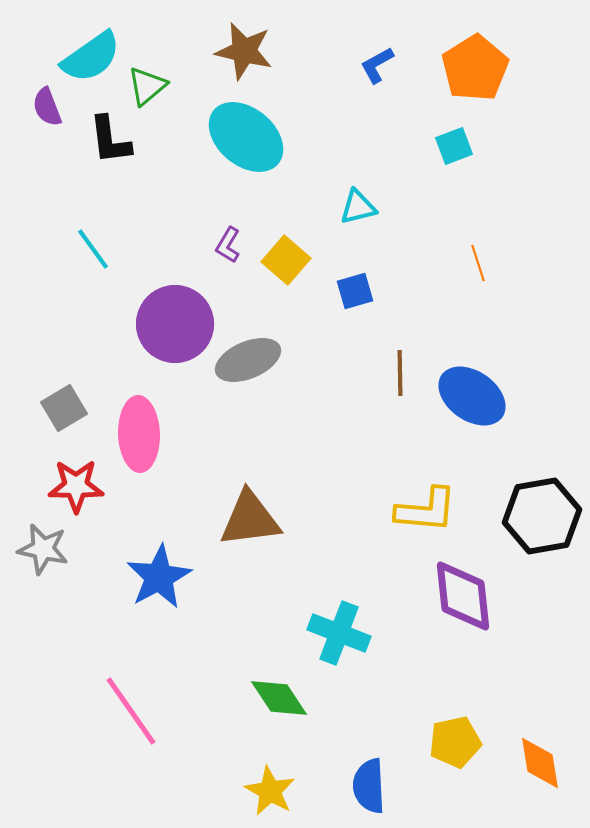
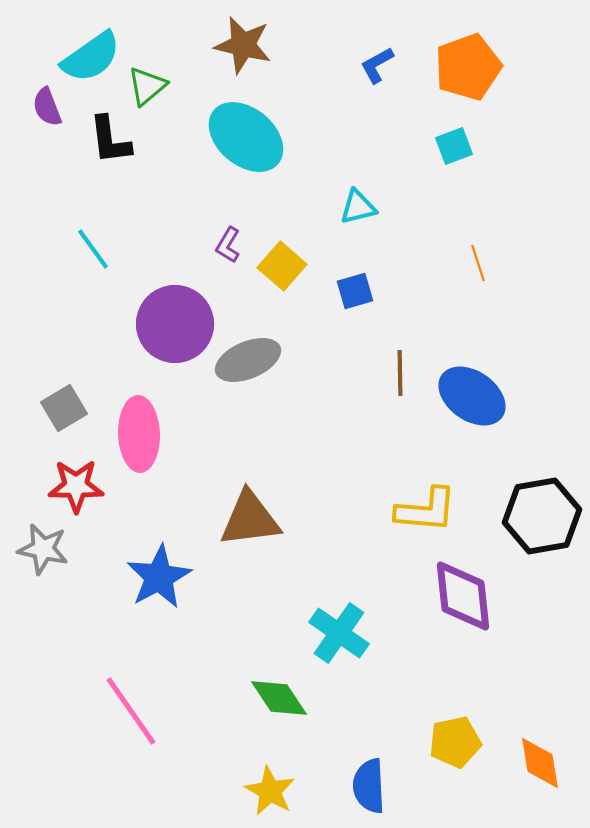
brown star: moved 1 px left, 6 px up
orange pentagon: moved 7 px left, 1 px up; rotated 12 degrees clockwise
yellow square: moved 4 px left, 6 px down
cyan cross: rotated 14 degrees clockwise
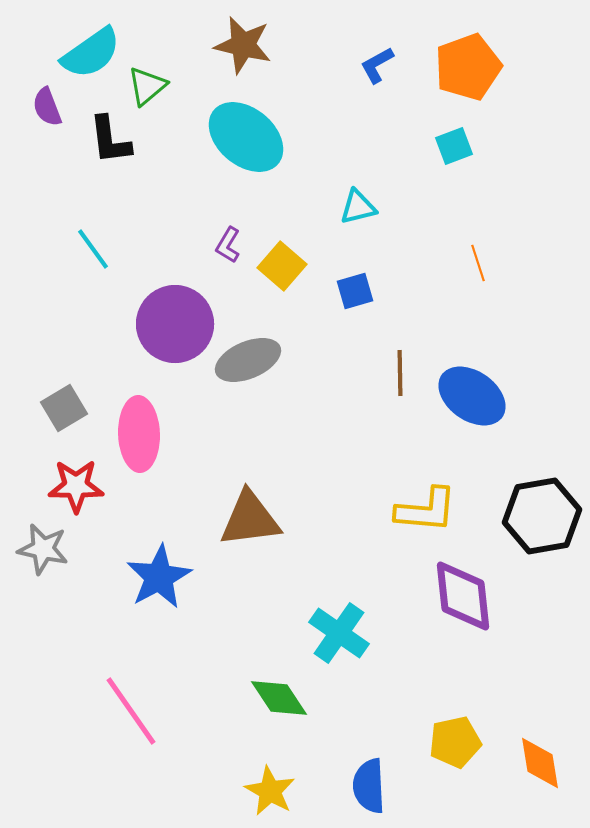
cyan semicircle: moved 4 px up
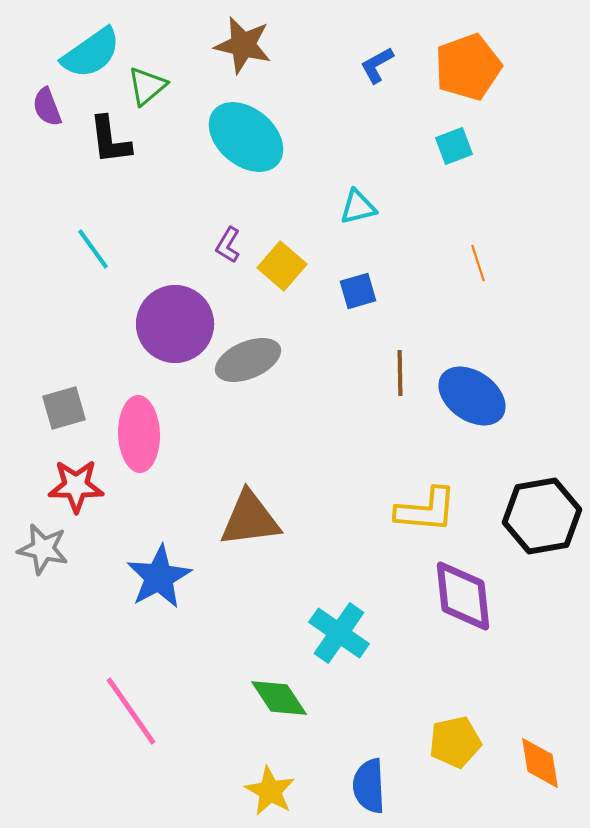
blue square: moved 3 px right
gray square: rotated 15 degrees clockwise
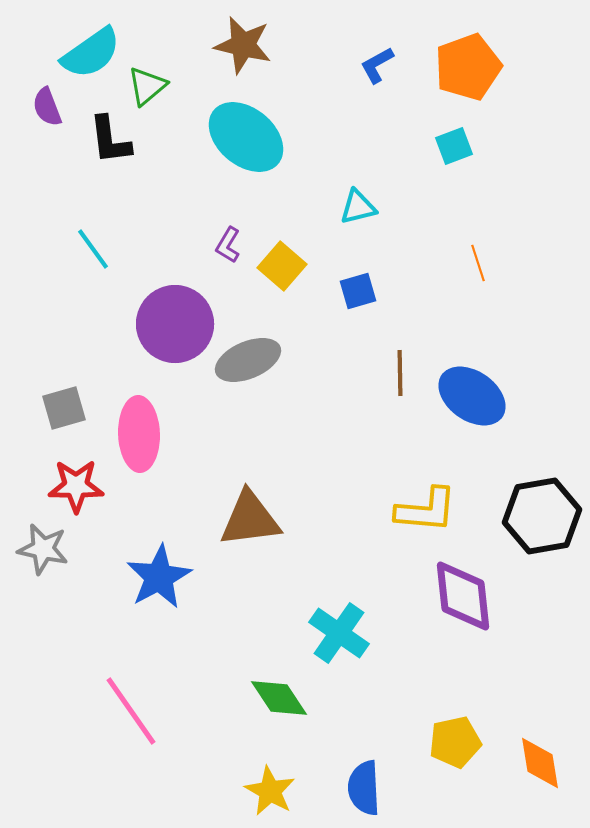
blue semicircle: moved 5 px left, 2 px down
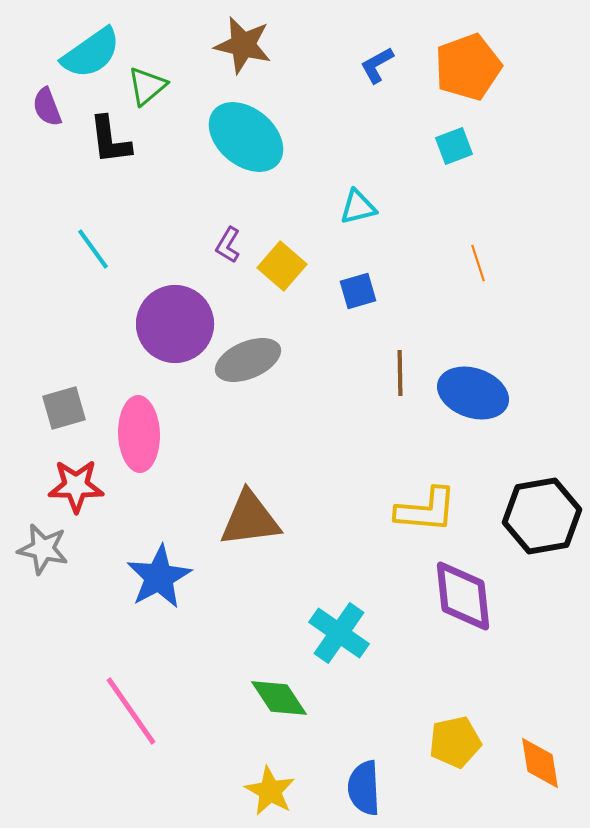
blue ellipse: moved 1 px right, 3 px up; rotated 16 degrees counterclockwise
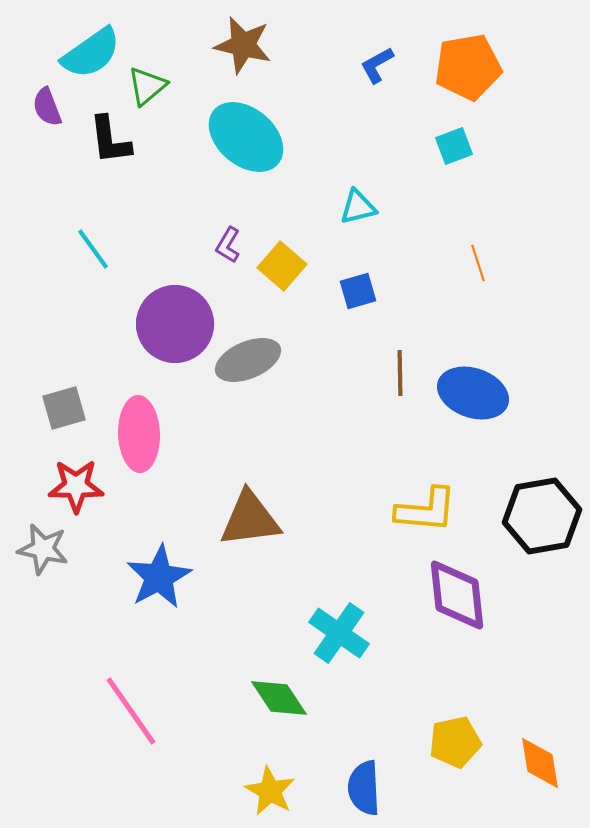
orange pentagon: rotated 10 degrees clockwise
purple diamond: moved 6 px left, 1 px up
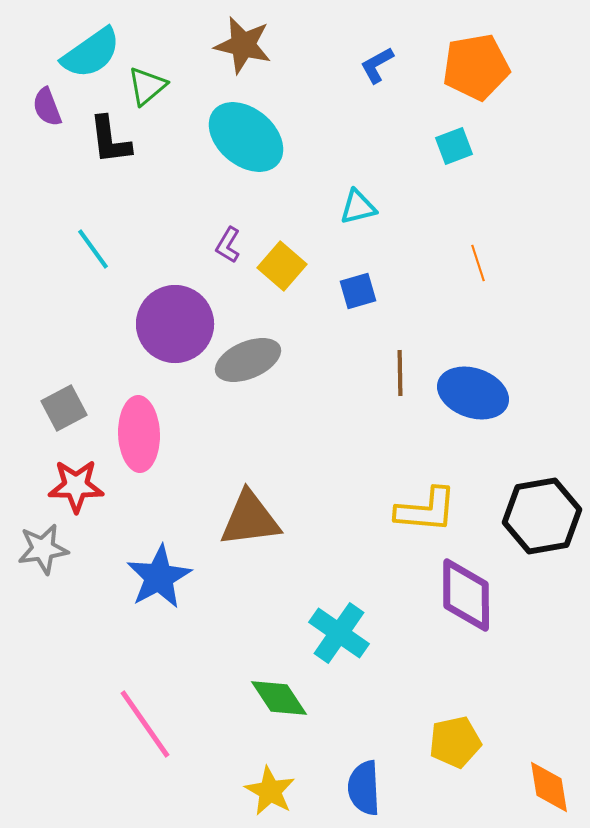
orange pentagon: moved 8 px right
gray square: rotated 12 degrees counterclockwise
gray star: rotated 21 degrees counterclockwise
purple diamond: moved 9 px right; rotated 6 degrees clockwise
pink line: moved 14 px right, 13 px down
orange diamond: moved 9 px right, 24 px down
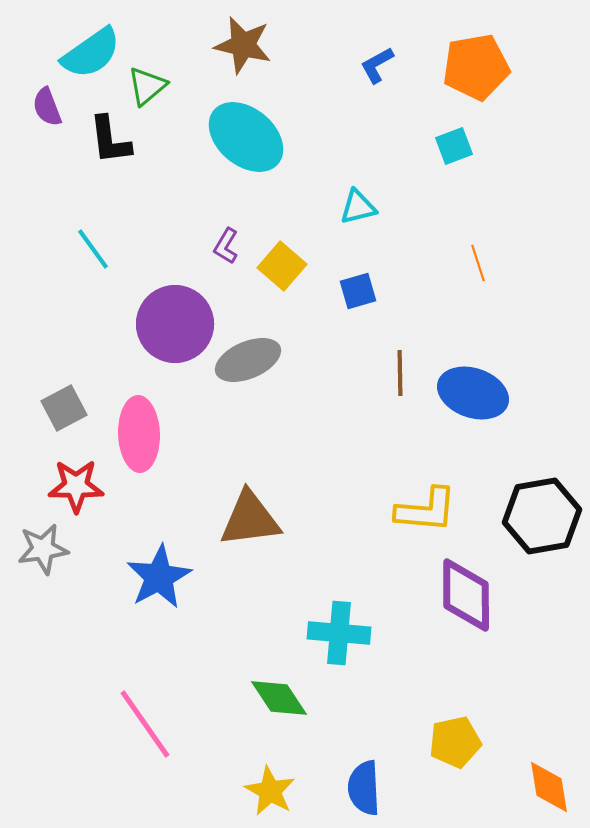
purple L-shape: moved 2 px left, 1 px down
cyan cross: rotated 30 degrees counterclockwise
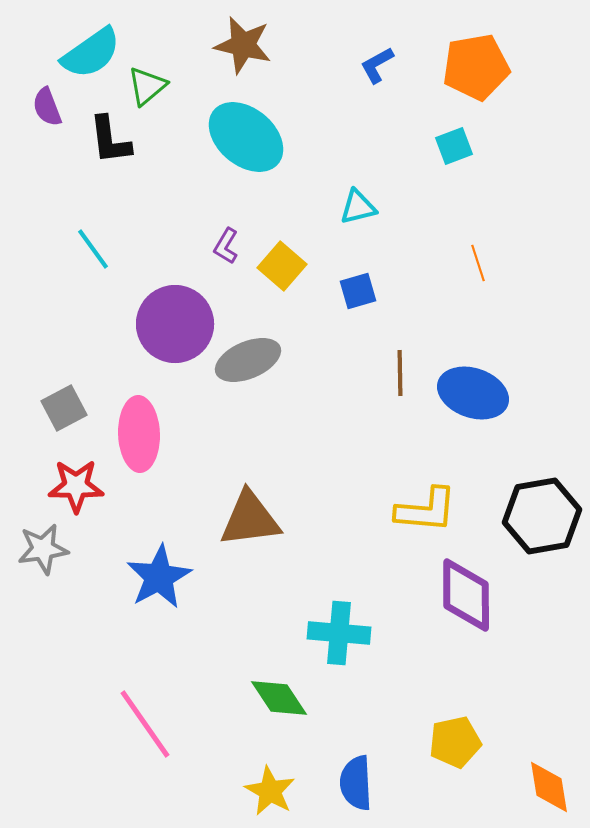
blue semicircle: moved 8 px left, 5 px up
